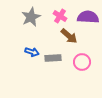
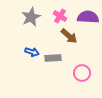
pink circle: moved 11 px down
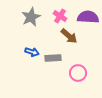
pink circle: moved 4 px left
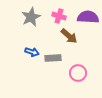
pink cross: moved 1 px left; rotated 16 degrees counterclockwise
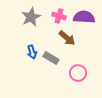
purple semicircle: moved 4 px left
brown arrow: moved 2 px left, 2 px down
blue arrow: rotated 56 degrees clockwise
gray rectangle: moved 2 px left; rotated 35 degrees clockwise
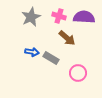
blue arrow: rotated 64 degrees counterclockwise
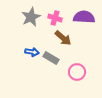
pink cross: moved 4 px left, 2 px down
brown arrow: moved 4 px left
pink circle: moved 1 px left, 1 px up
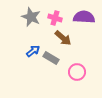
gray star: rotated 24 degrees counterclockwise
blue arrow: moved 1 px right, 1 px up; rotated 48 degrees counterclockwise
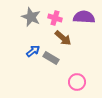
pink circle: moved 10 px down
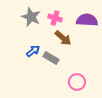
purple semicircle: moved 3 px right, 3 px down
